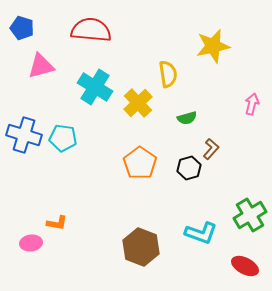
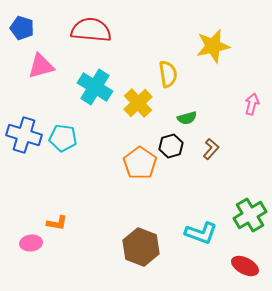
black hexagon: moved 18 px left, 22 px up
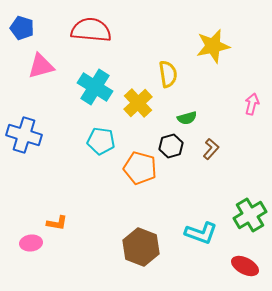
cyan pentagon: moved 38 px right, 3 px down
orange pentagon: moved 5 px down; rotated 20 degrees counterclockwise
